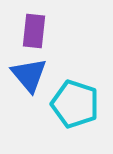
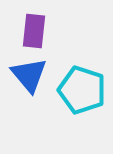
cyan pentagon: moved 7 px right, 14 px up
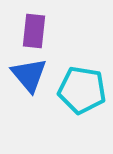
cyan pentagon: rotated 9 degrees counterclockwise
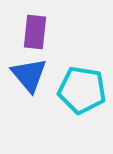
purple rectangle: moved 1 px right, 1 px down
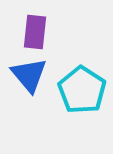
cyan pentagon: rotated 24 degrees clockwise
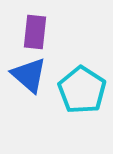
blue triangle: rotated 9 degrees counterclockwise
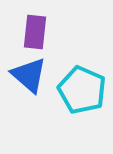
cyan pentagon: rotated 9 degrees counterclockwise
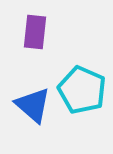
blue triangle: moved 4 px right, 30 px down
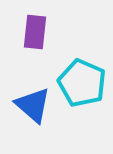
cyan pentagon: moved 7 px up
